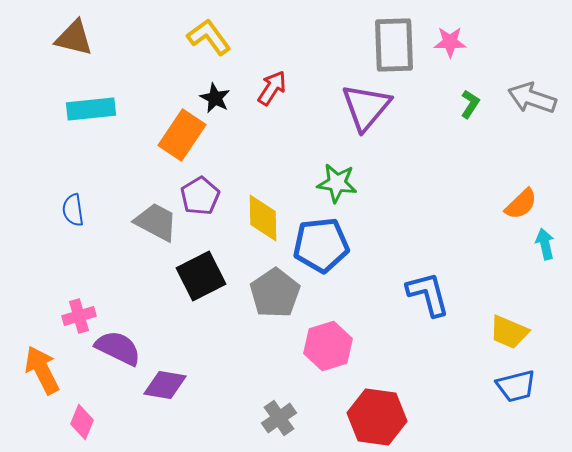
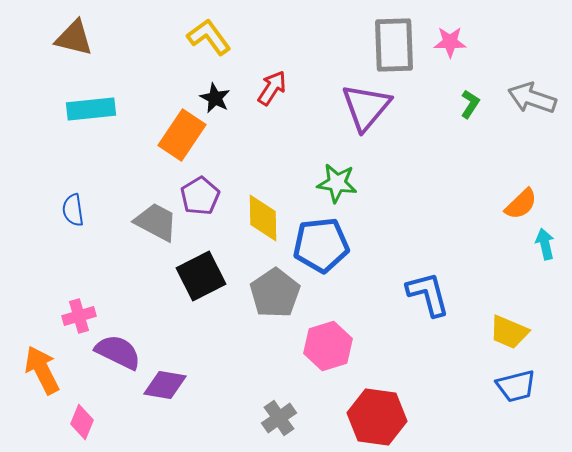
purple semicircle: moved 4 px down
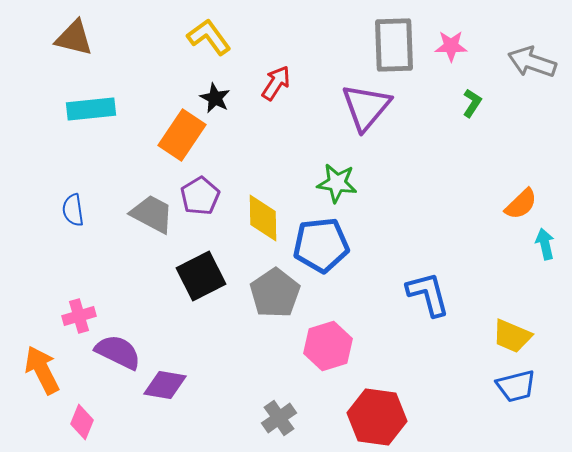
pink star: moved 1 px right, 4 px down
red arrow: moved 4 px right, 5 px up
gray arrow: moved 36 px up
green L-shape: moved 2 px right, 1 px up
gray trapezoid: moved 4 px left, 8 px up
yellow trapezoid: moved 3 px right, 4 px down
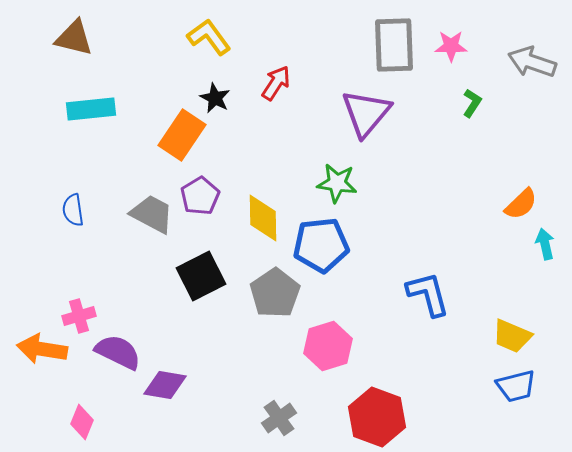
purple triangle: moved 6 px down
orange arrow: moved 21 px up; rotated 54 degrees counterclockwise
red hexagon: rotated 12 degrees clockwise
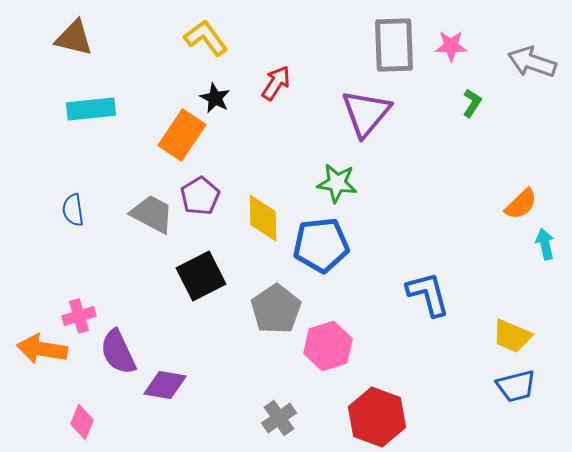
yellow L-shape: moved 3 px left, 1 px down
gray pentagon: moved 1 px right, 16 px down
purple semicircle: rotated 141 degrees counterclockwise
